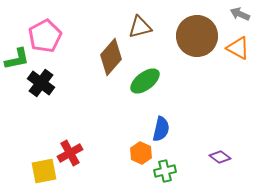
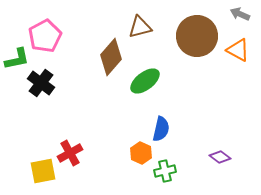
orange triangle: moved 2 px down
yellow square: moved 1 px left
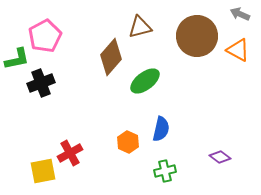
black cross: rotated 32 degrees clockwise
orange hexagon: moved 13 px left, 11 px up
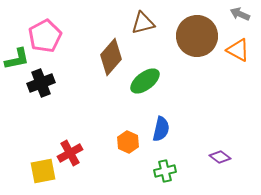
brown triangle: moved 3 px right, 4 px up
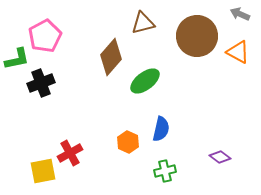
orange triangle: moved 2 px down
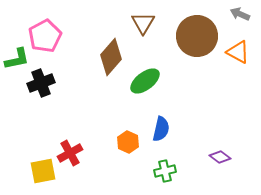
brown triangle: rotated 45 degrees counterclockwise
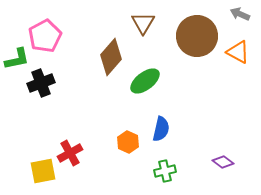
purple diamond: moved 3 px right, 5 px down
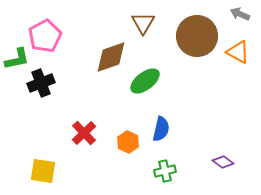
brown diamond: rotated 30 degrees clockwise
red cross: moved 14 px right, 20 px up; rotated 15 degrees counterclockwise
yellow square: rotated 20 degrees clockwise
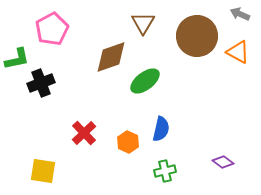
pink pentagon: moved 7 px right, 7 px up
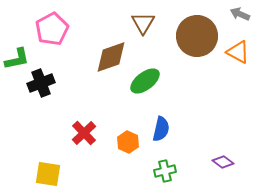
yellow square: moved 5 px right, 3 px down
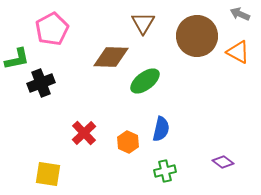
brown diamond: rotated 21 degrees clockwise
